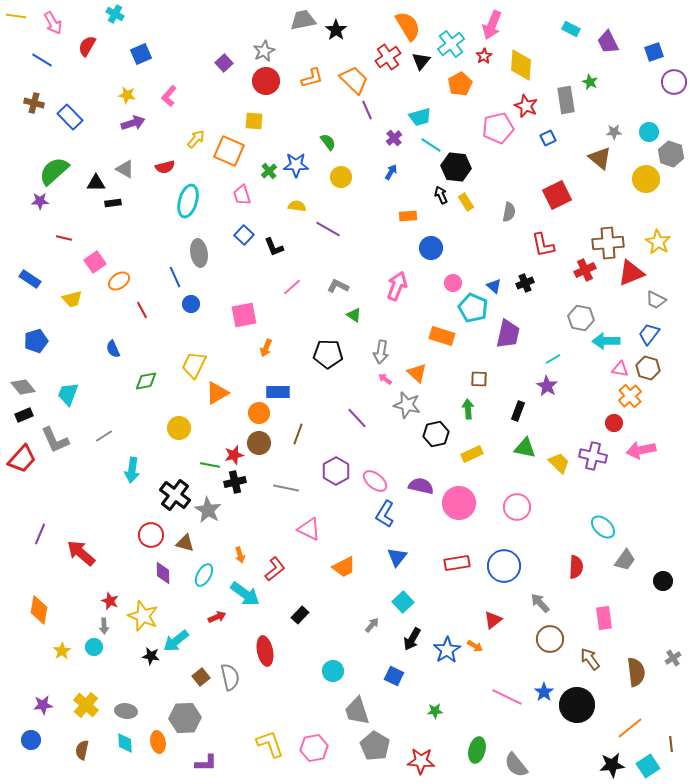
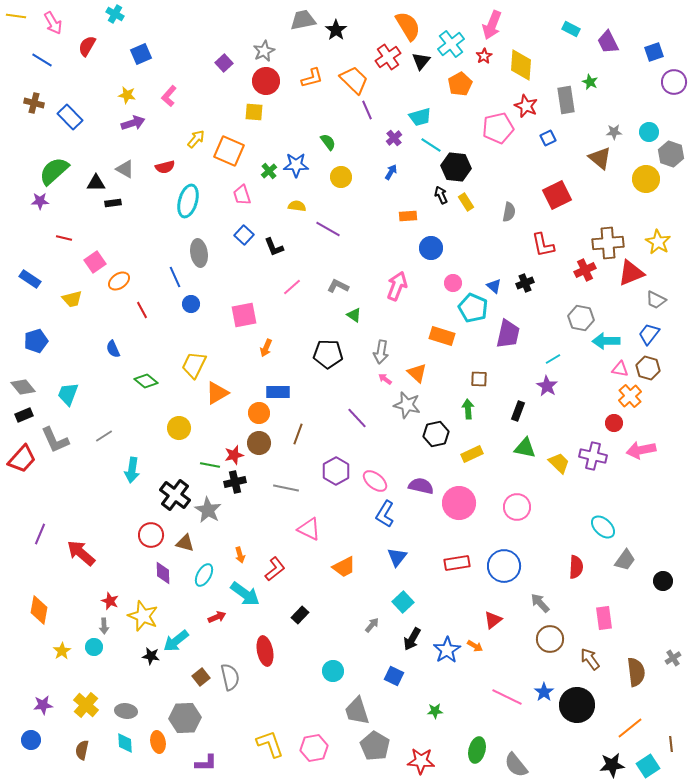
yellow square at (254, 121): moved 9 px up
green diamond at (146, 381): rotated 50 degrees clockwise
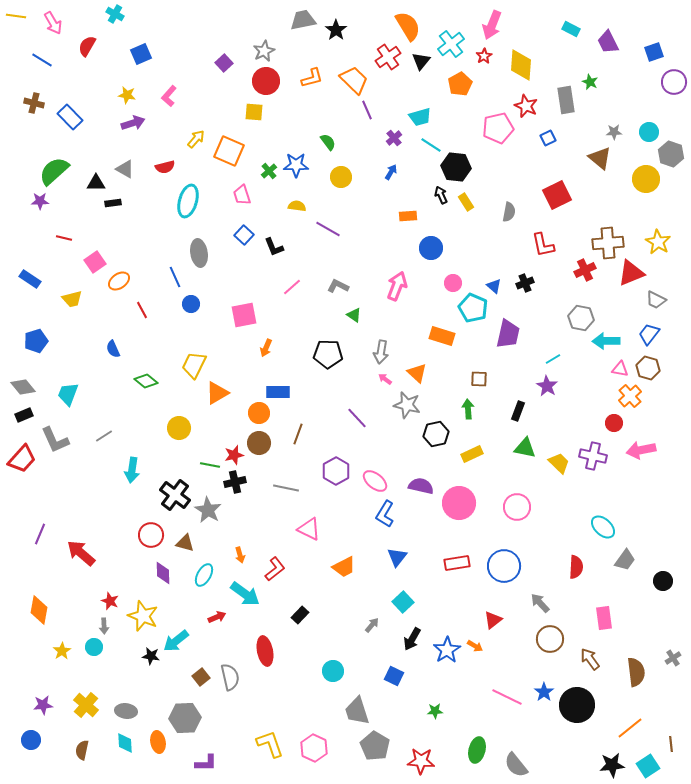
pink hexagon at (314, 748): rotated 24 degrees counterclockwise
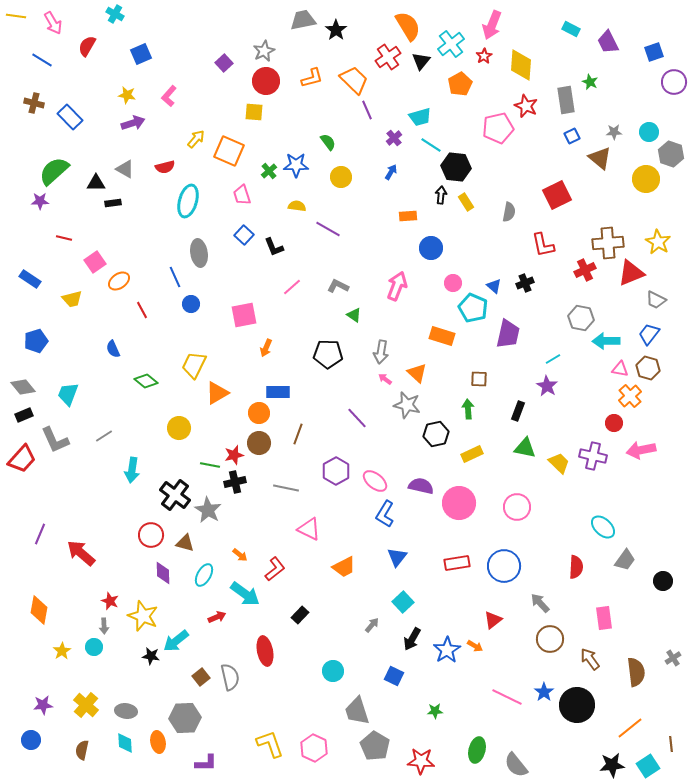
blue square at (548, 138): moved 24 px right, 2 px up
black arrow at (441, 195): rotated 30 degrees clockwise
orange arrow at (240, 555): rotated 35 degrees counterclockwise
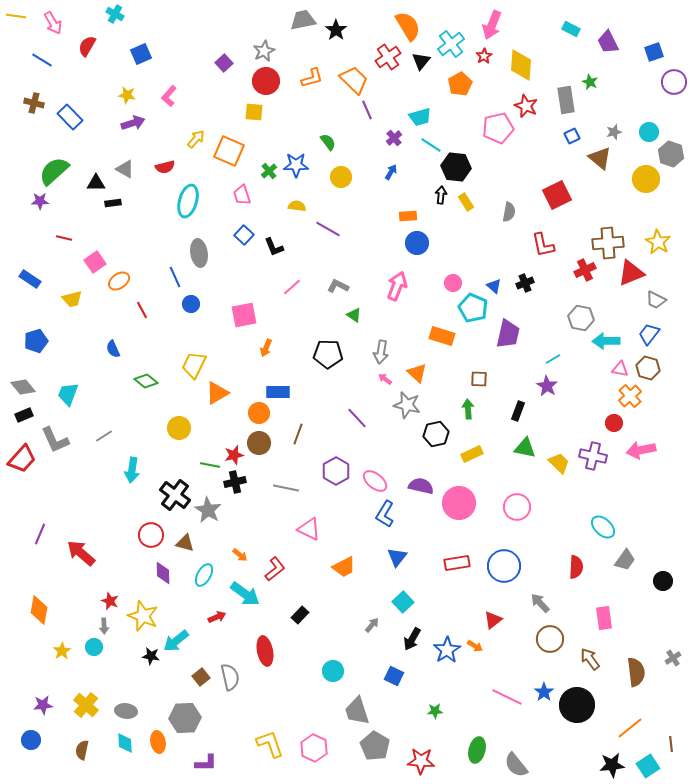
gray star at (614, 132): rotated 14 degrees counterclockwise
blue circle at (431, 248): moved 14 px left, 5 px up
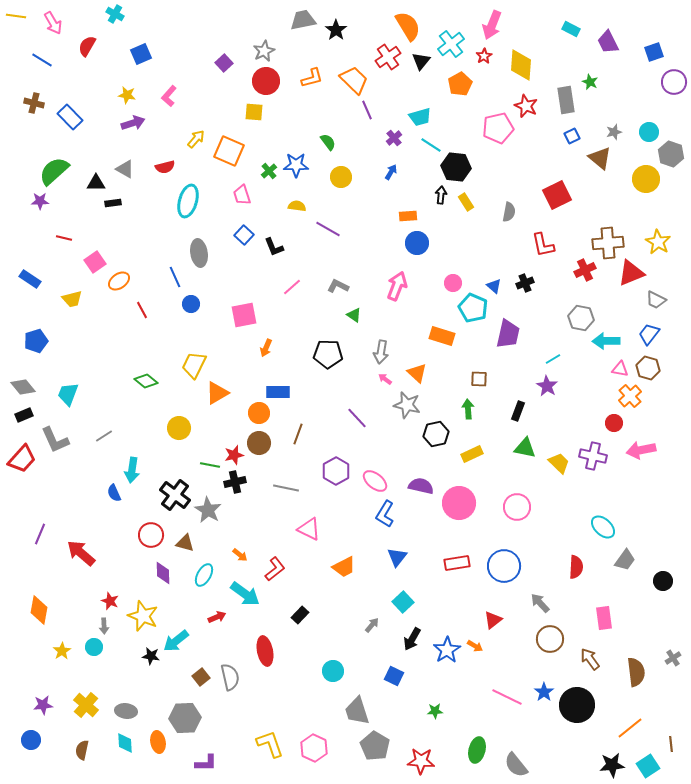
blue semicircle at (113, 349): moved 1 px right, 144 px down
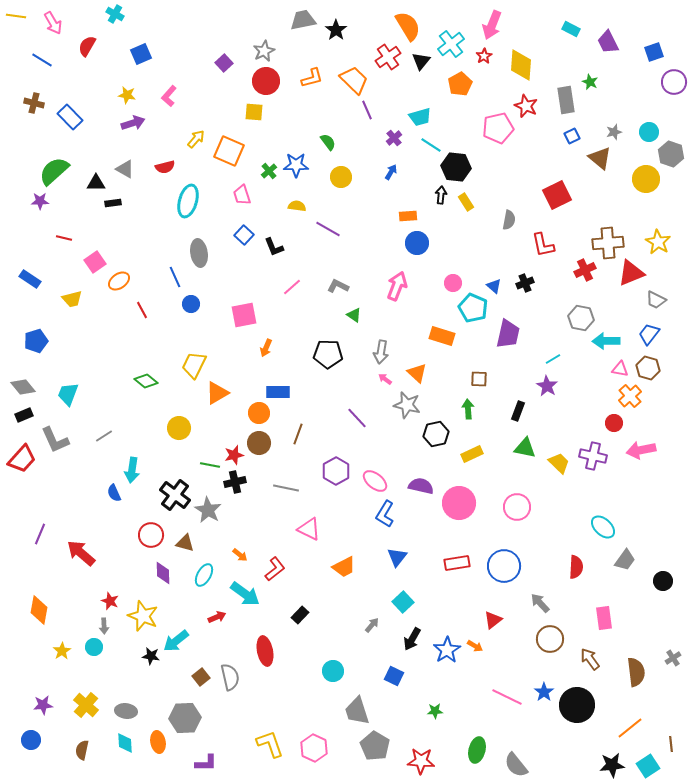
gray semicircle at (509, 212): moved 8 px down
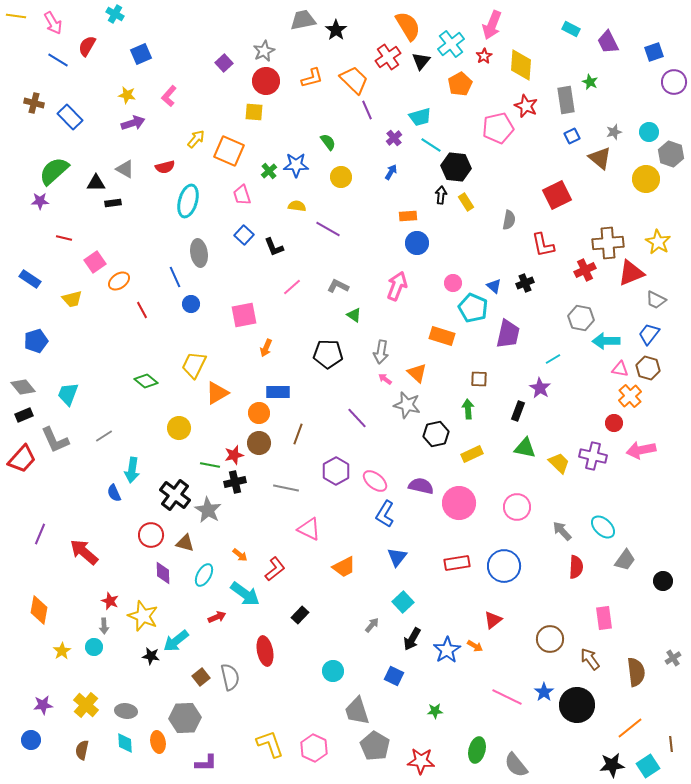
blue line at (42, 60): moved 16 px right
purple star at (547, 386): moved 7 px left, 2 px down
red arrow at (81, 553): moved 3 px right, 1 px up
gray arrow at (540, 603): moved 22 px right, 72 px up
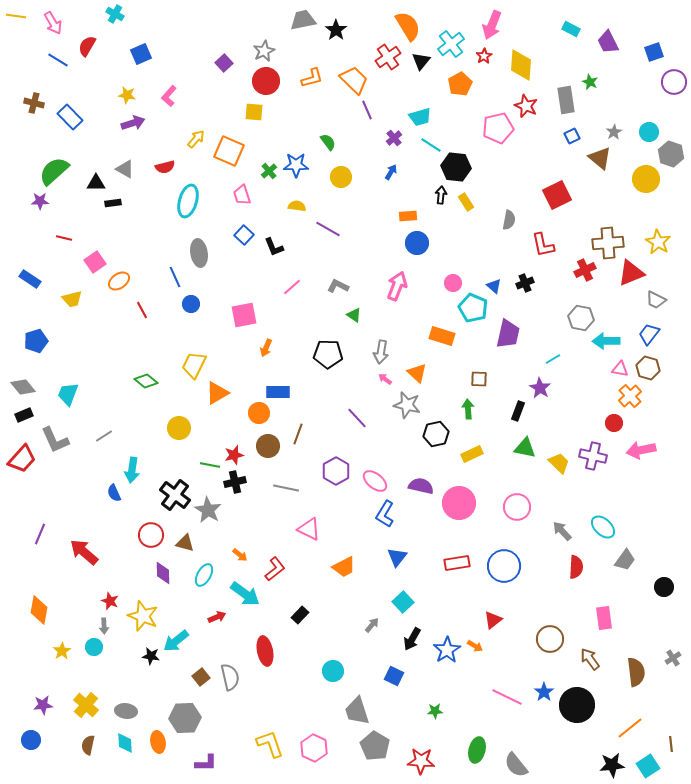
gray star at (614, 132): rotated 14 degrees counterclockwise
brown circle at (259, 443): moved 9 px right, 3 px down
black circle at (663, 581): moved 1 px right, 6 px down
brown semicircle at (82, 750): moved 6 px right, 5 px up
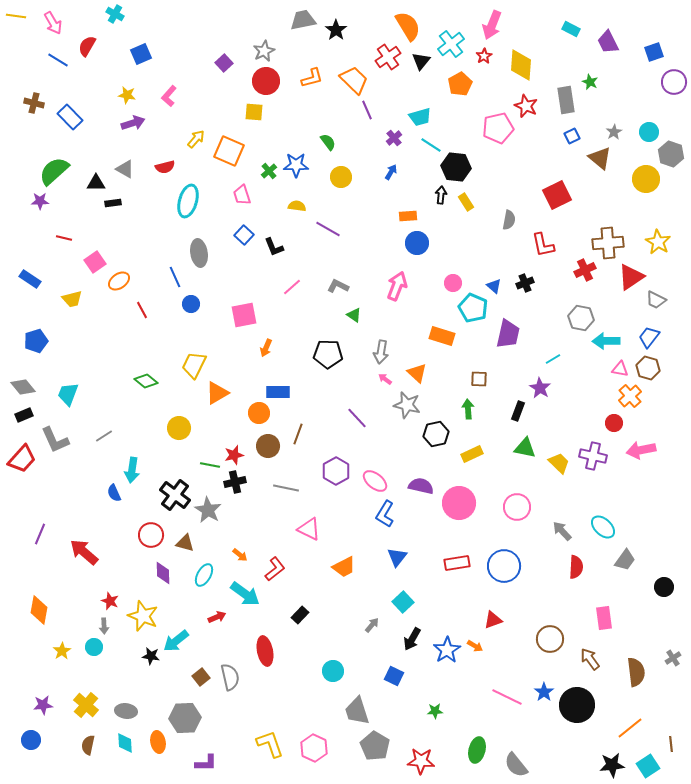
red triangle at (631, 273): moved 4 px down; rotated 12 degrees counterclockwise
blue trapezoid at (649, 334): moved 3 px down
red triangle at (493, 620): rotated 18 degrees clockwise
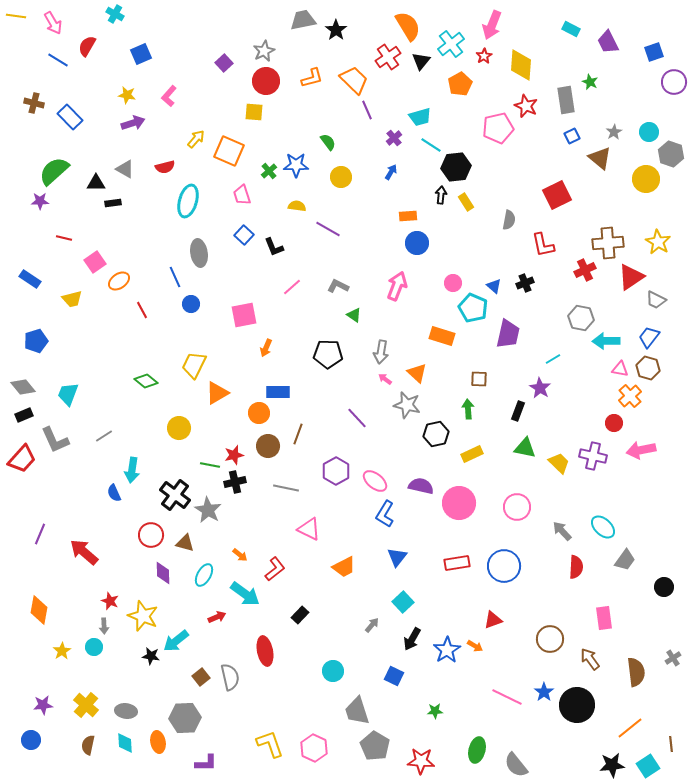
black hexagon at (456, 167): rotated 12 degrees counterclockwise
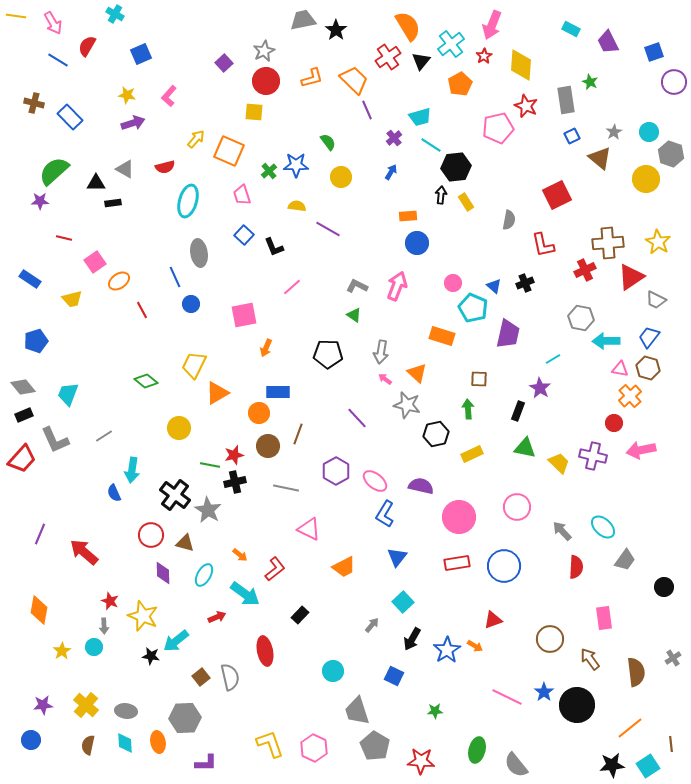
gray L-shape at (338, 286): moved 19 px right
pink circle at (459, 503): moved 14 px down
